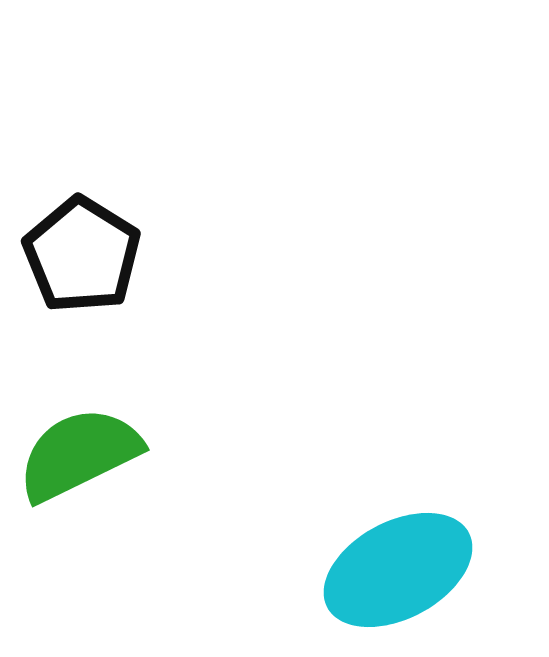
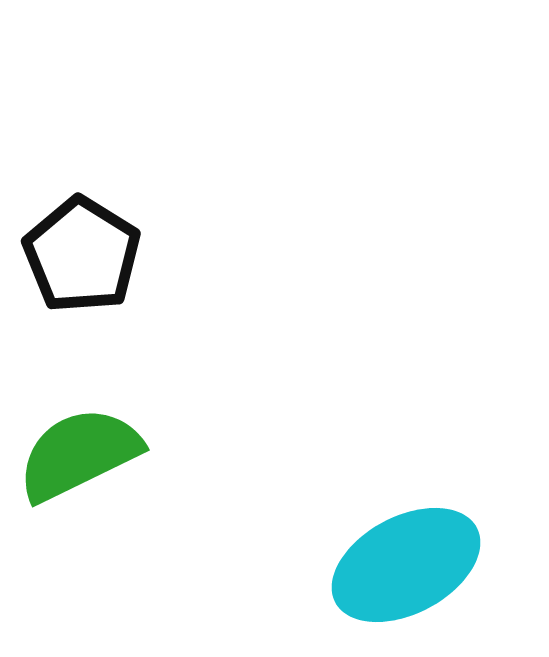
cyan ellipse: moved 8 px right, 5 px up
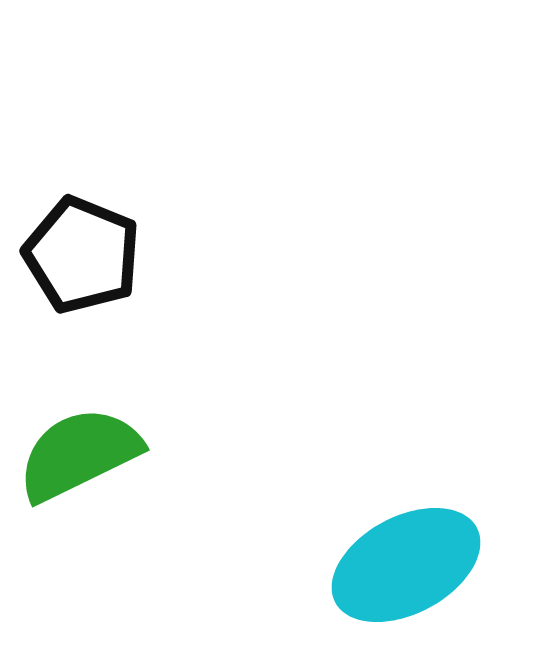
black pentagon: rotated 10 degrees counterclockwise
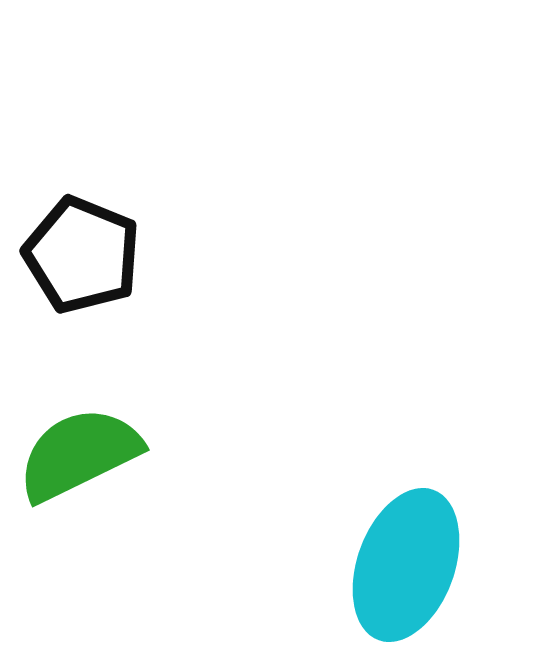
cyan ellipse: rotated 42 degrees counterclockwise
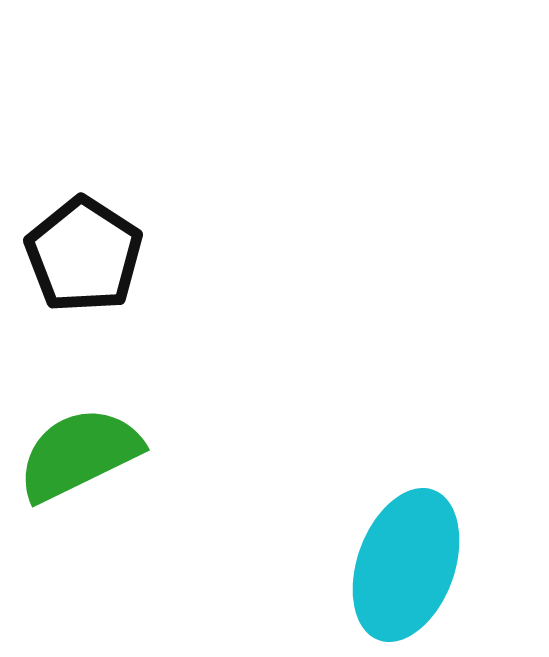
black pentagon: moved 2 px right; rotated 11 degrees clockwise
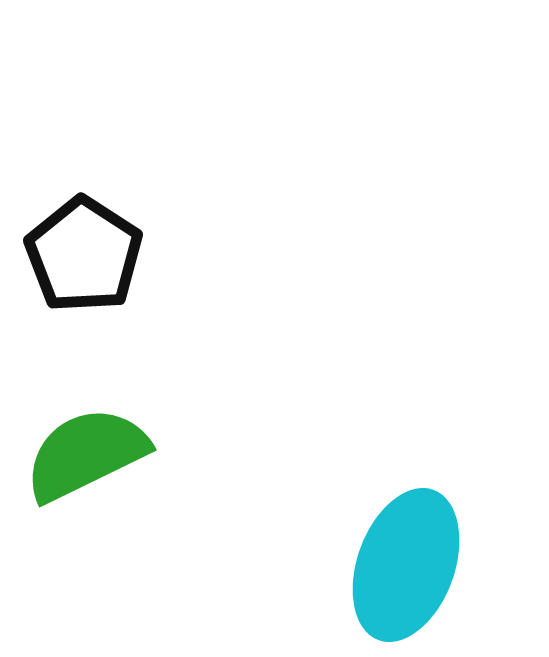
green semicircle: moved 7 px right
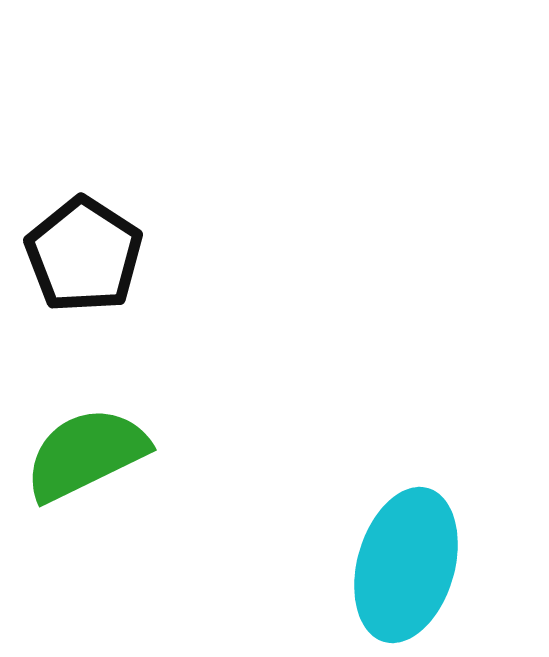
cyan ellipse: rotated 4 degrees counterclockwise
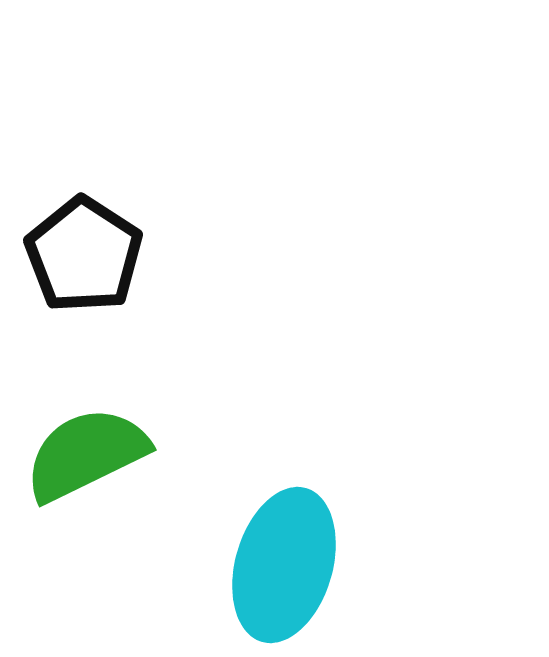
cyan ellipse: moved 122 px left
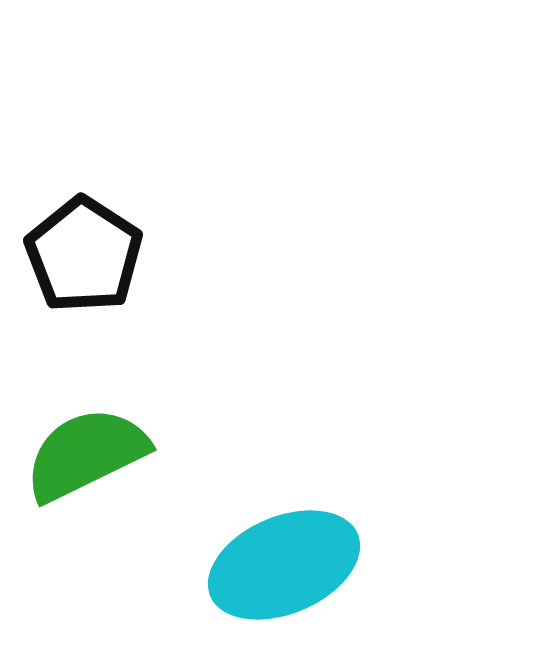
cyan ellipse: rotated 51 degrees clockwise
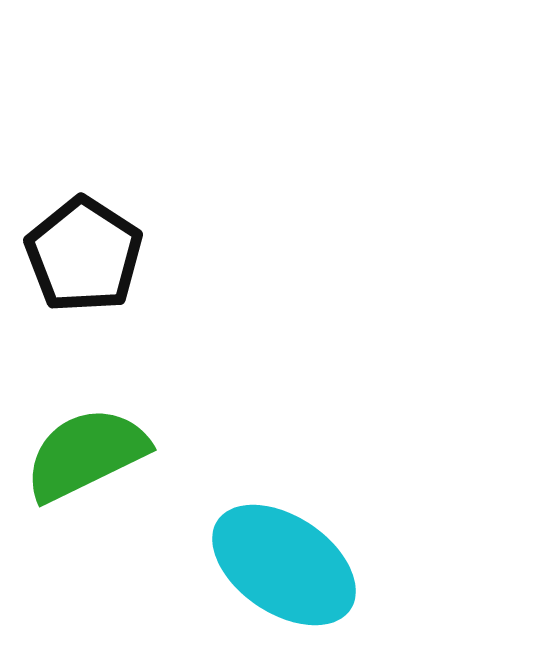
cyan ellipse: rotated 57 degrees clockwise
